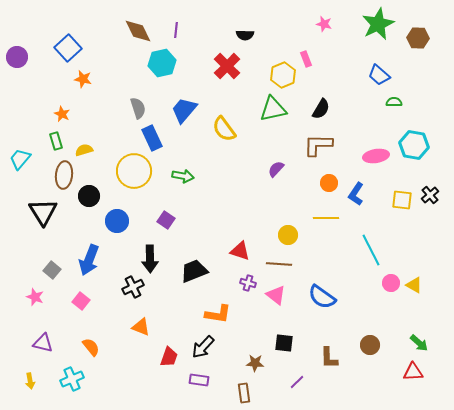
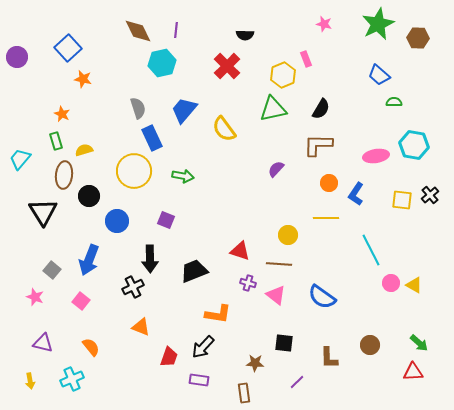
purple square at (166, 220): rotated 12 degrees counterclockwise
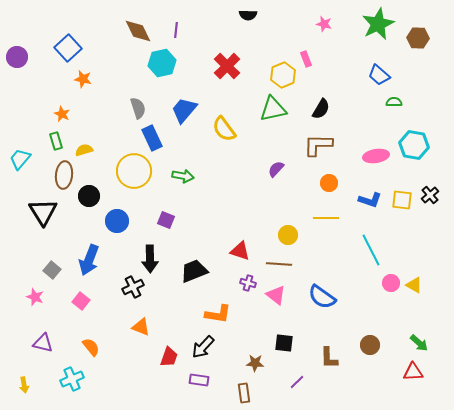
black semicircle at (245, 35): moved 3 px right, 20 px up
blue L-shape at (356, 194): moved 14 px right, 6 px down; rotated 105 degrees counterclockwise
yellow arrow at (30, 381): moved 6 px left, 4 px down
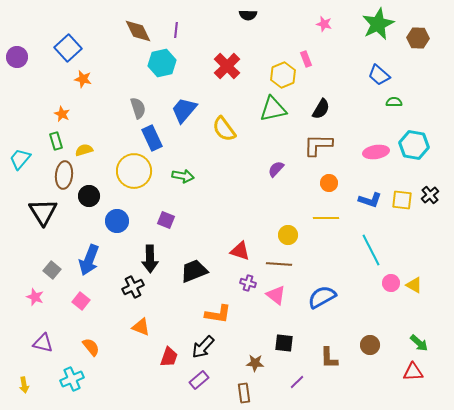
pink ellipse at (376, 156): moved 4 px up
blue semicircle at (322, 297): rotated 116 degrees clockwise
purple rectangle at (199, 380): rotated 48 degrees counterclockwise
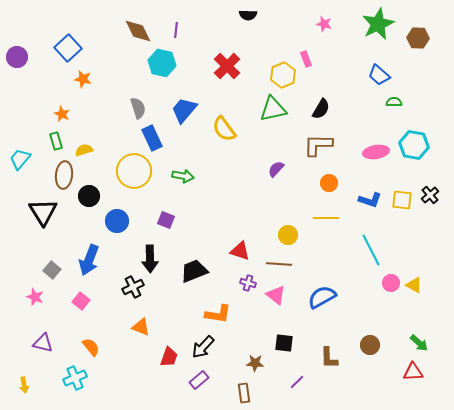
cyan hexagon at (162, 63): rotated 24 degrees clockwise
cyan cross at (72, 379): moved 3 px right, 1 px up
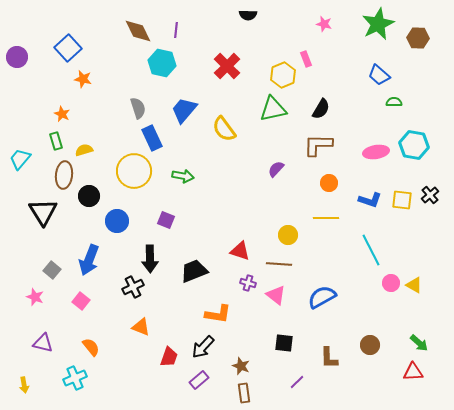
brown star at (255, 363): moved 14 px left, 3 px down; rotated 18 degrees clockwise
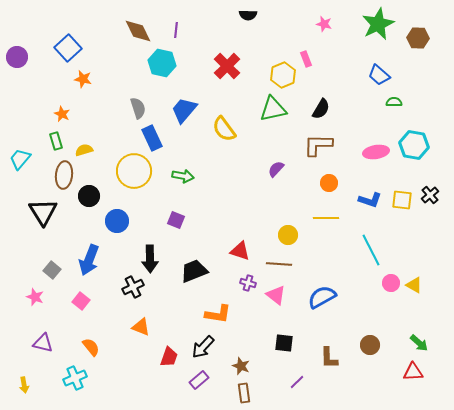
purple square at (166, 220): moved 10 px right
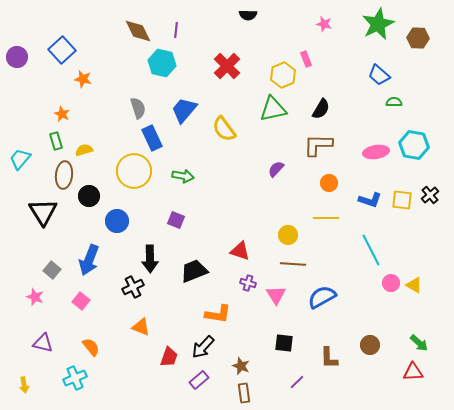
blue square at (68, 48): moved 6 px left, 2 px down
brown line at (279, 264): moved 14 px right
pink triangle at (276, 295): rotated 20 degrees clockwise
